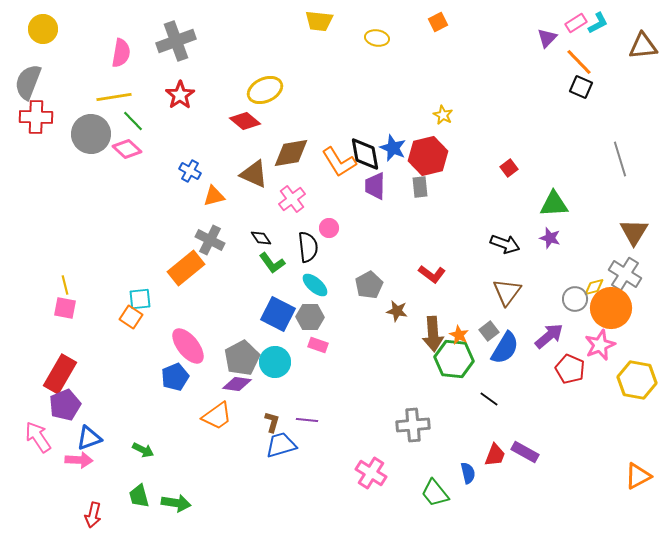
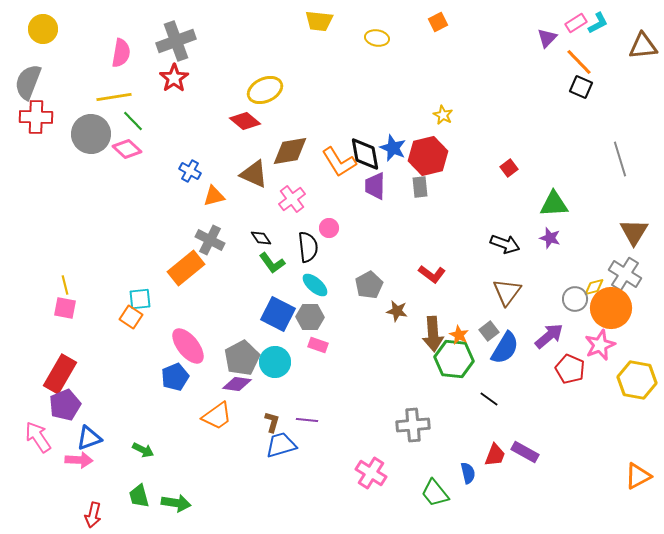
red star at (180, 95): moved 6 px left, 17 px up
brown diamond at (291, 153): moved 1 px left, 2 px up
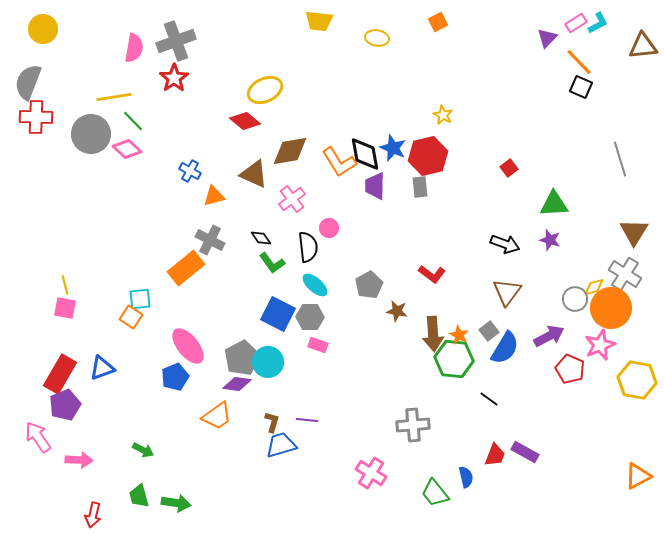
pink semicircle at (121, 53): moved 13 px right, 5 px up
purple star at (550, 238): moved 2 px down
purple arrow at (549, 336): rotated 12 degrees clockwise
cyan circle at (275, 362): moved 7 px left
blue triangle at (89, 438): moved 13 px right, 70 px up
blue semicircle at (468, 473): moved 2 px left, 4 px down
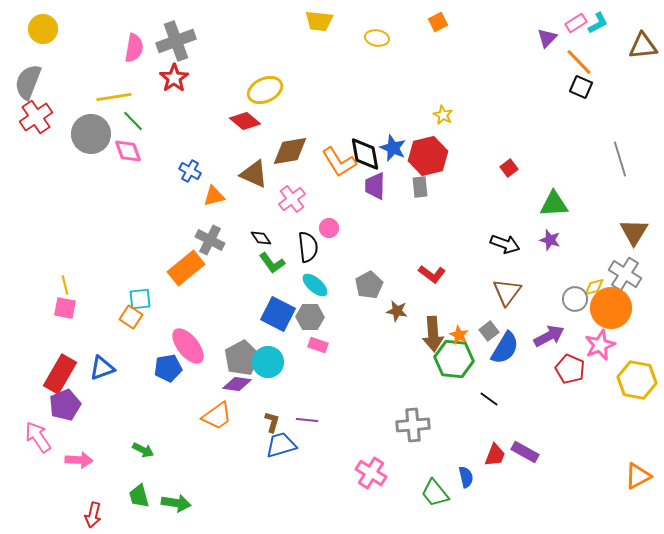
red cross at (36, 117): rotated 36 degrees counterclockwise
pink diamond at (127, 149): moved 1 px right, 2 px down; rotated 28 degrees clockwise
blue pentagon at (175, 377): moved 7 px left, 9 px up; rotated 12 degrees clockwise
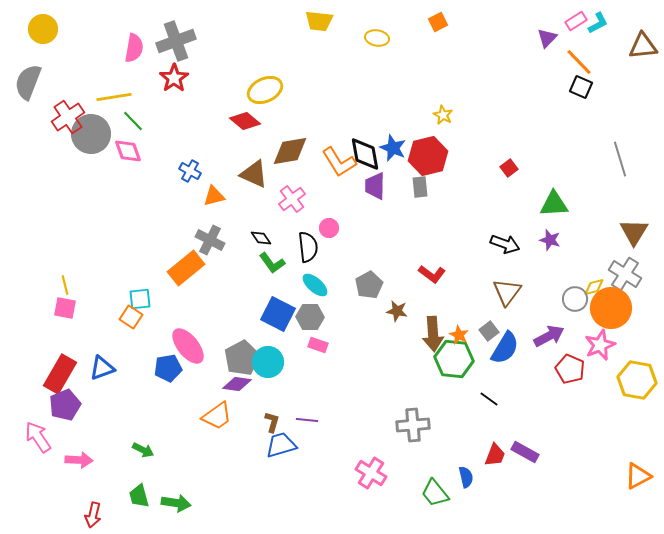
pink rectangle at (576, 23): moved 2 px up
red cross at (36, 117): moved 32 px right
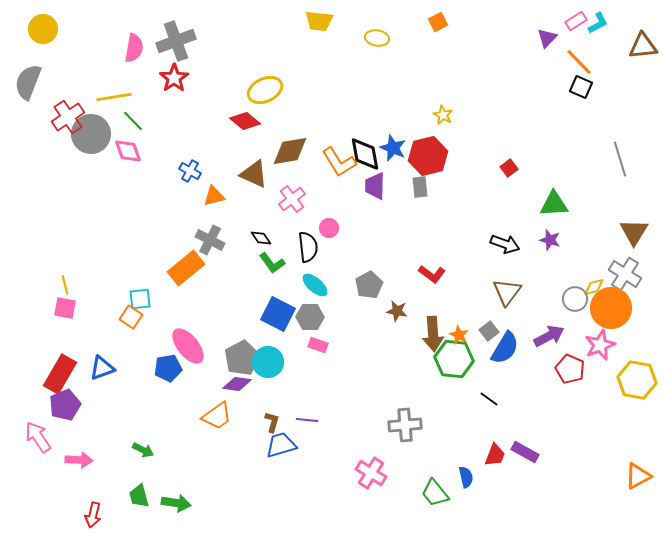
gray cross at (413, 425): moved 8 px left
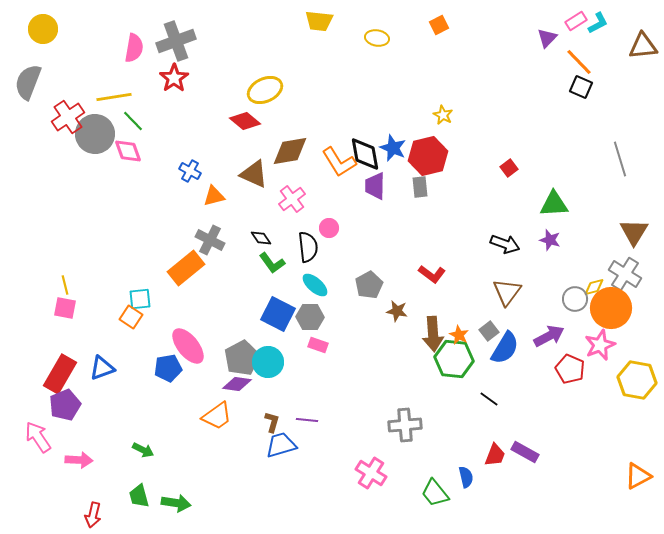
orange square at (438, 22): moved 1 px right, 3 px down
gray circle at (91, 134): moved 4 px right
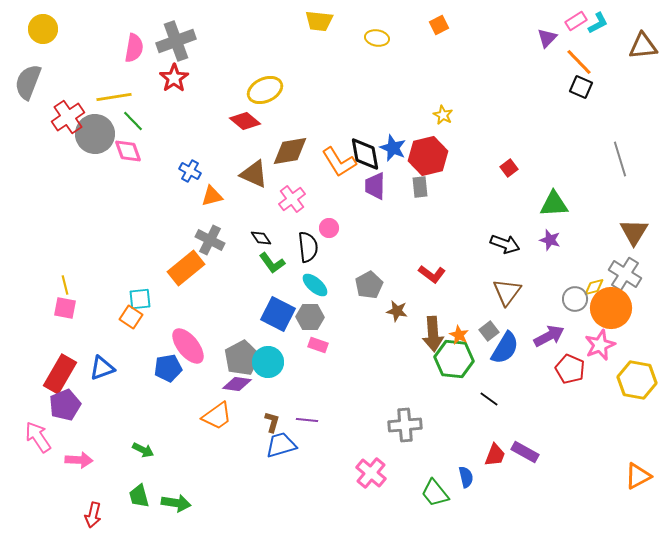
orange triangle at (214, 196): moved 2 px left
pink cross at (371, 473): rotated 8 degrees clockwise
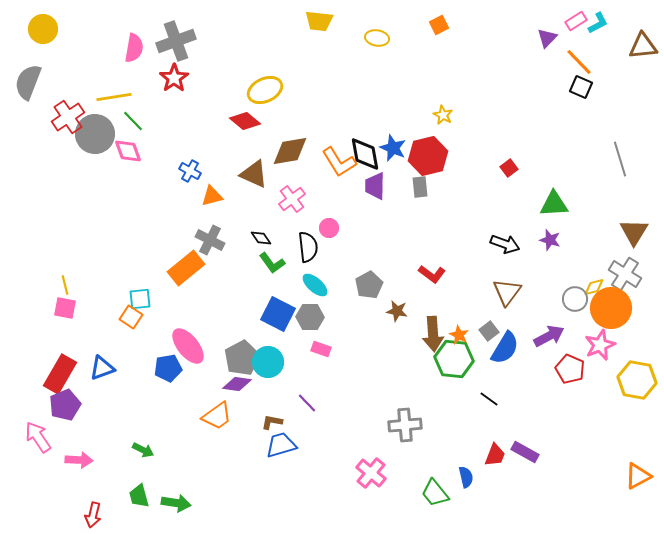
pink rectangle at (318, 345): moved 3 px right, 4 px down
purple line at (307, 420): moved 17 px up; rotated 40 degrees clockwise
brown L-shape at (272, 422): rotated 95 degrees counterclockwise
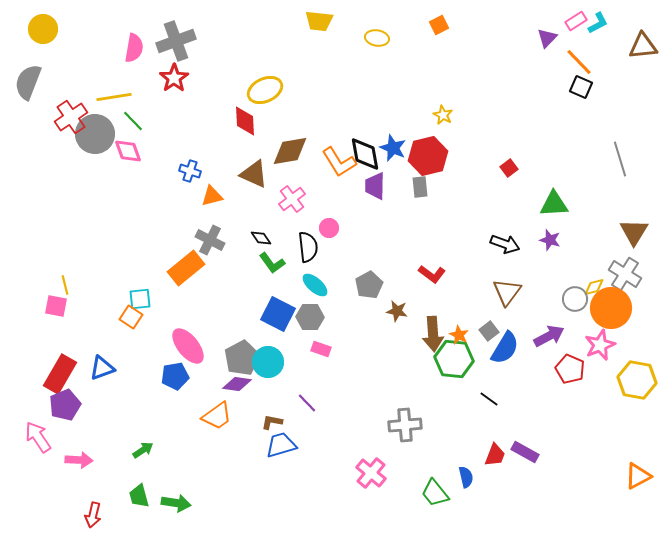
red cross at (68, 117): moved 3 px right
red diamond at (245, 121): rotated 48 degrees clockwise
blue cross at (190, 171): rotated 10 degrees counterclockwise
pink square at (65, 308): moved 9 px left, 2 px up
blue pentagon at (168, 368): moved 7 px right, 8 px down
green arrow at (143, 450): rotated 60 degrees counterclockwise
